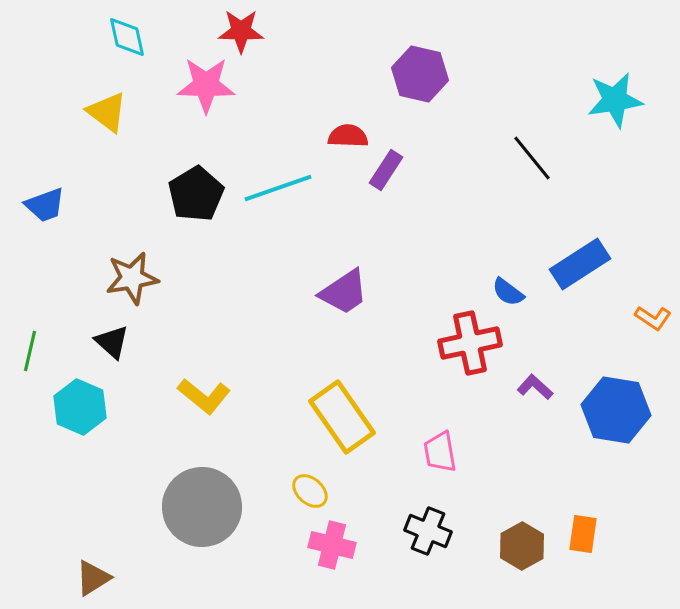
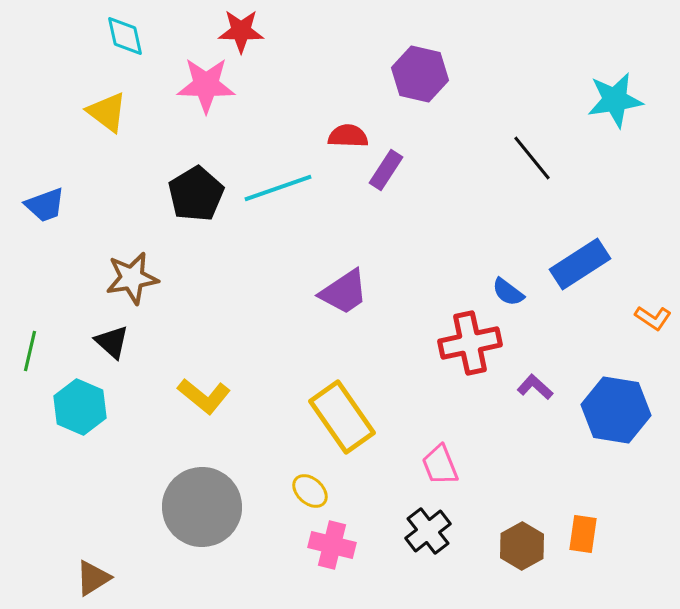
cyan diamond: moved 2 px left, 1 px up
pink trapezoid: moved 13 px down; rotated 12 degrees counterclockwise
black cross: rotated 30 degrees clockwise
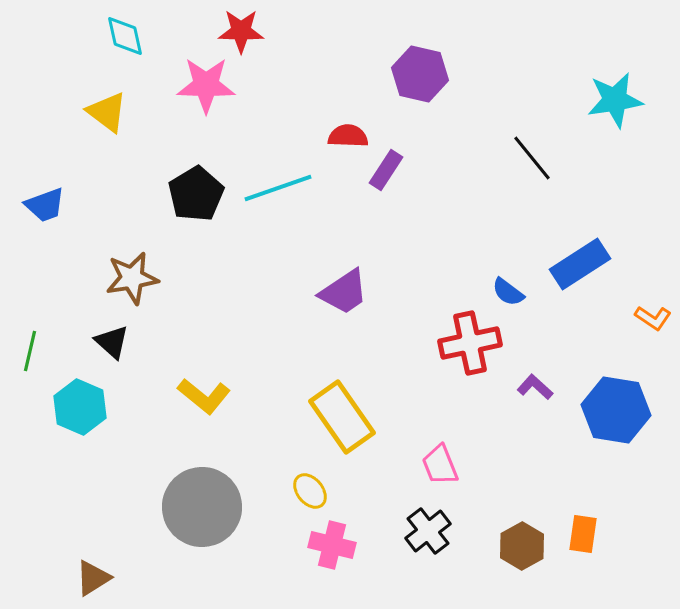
yellow ellipse: rotated 9 degrees clockwise
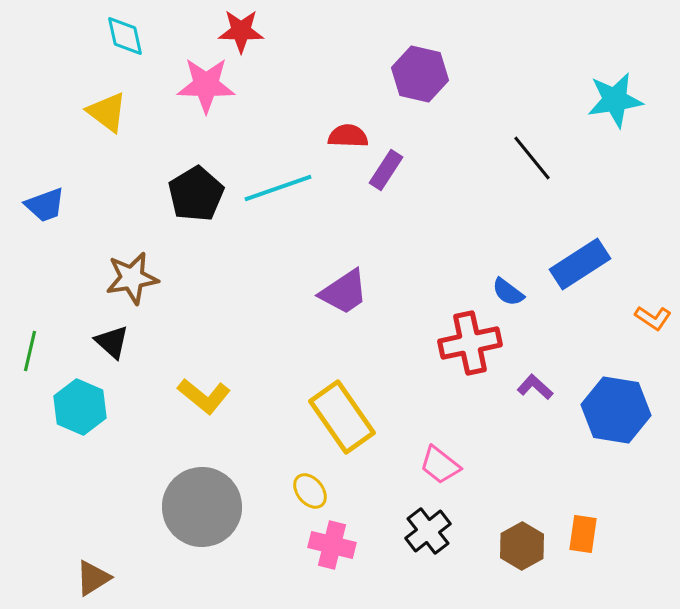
pink trapezoid: rotated 30 degrees counterclockwise
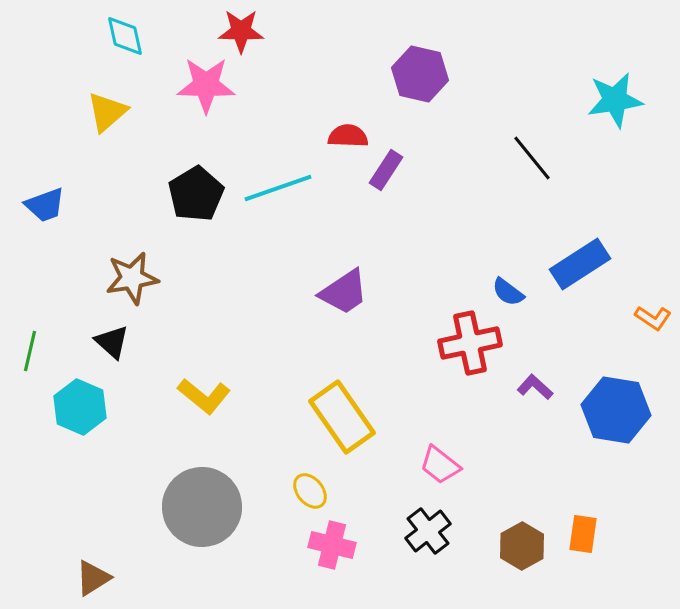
yellow triangle: rotated 42 degrees clockwise
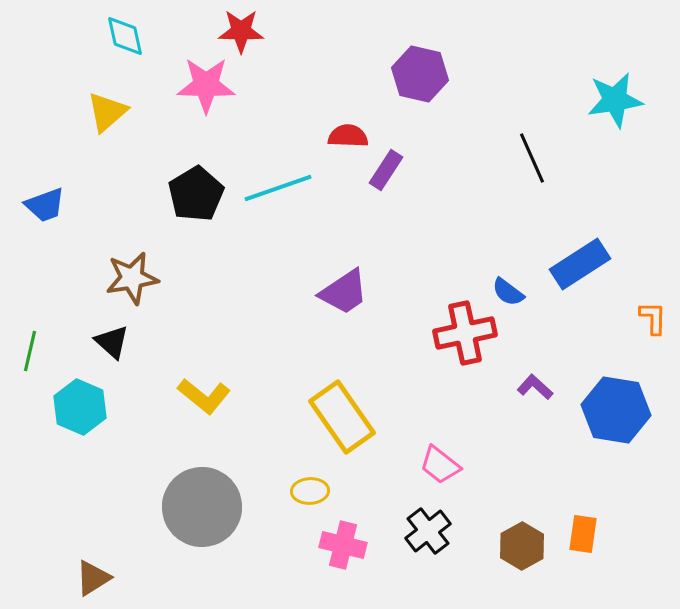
black line: rotated 15 degrees clockwise
orange L-shape: rotated 123 degrees counterclockwise
red cross: moved 5 px left, 10 px up
yellow ellipse: rotated 54 degrees counterclockwise
pink cross: moved 11 px right
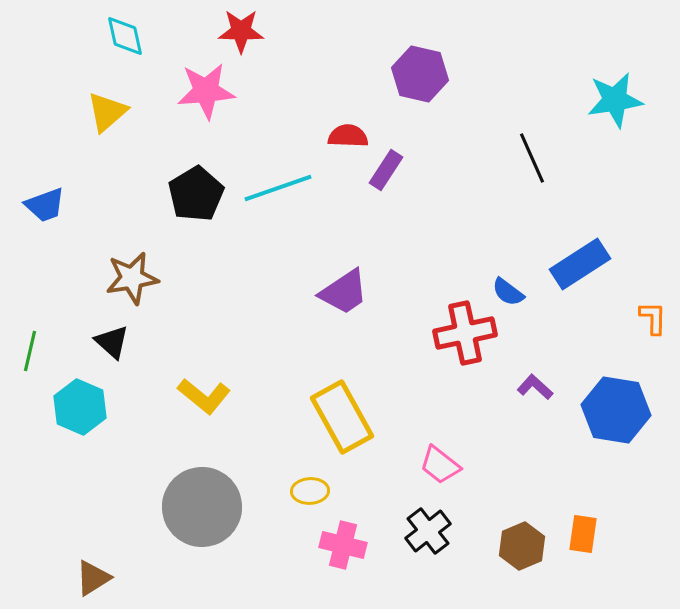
pink star: moved 6 px down; rotated 6 degrees counterclockwise
yellow rectangle: rotated 6 degrees clockwise
brown hexagon: rotated 6 degrees clockwise
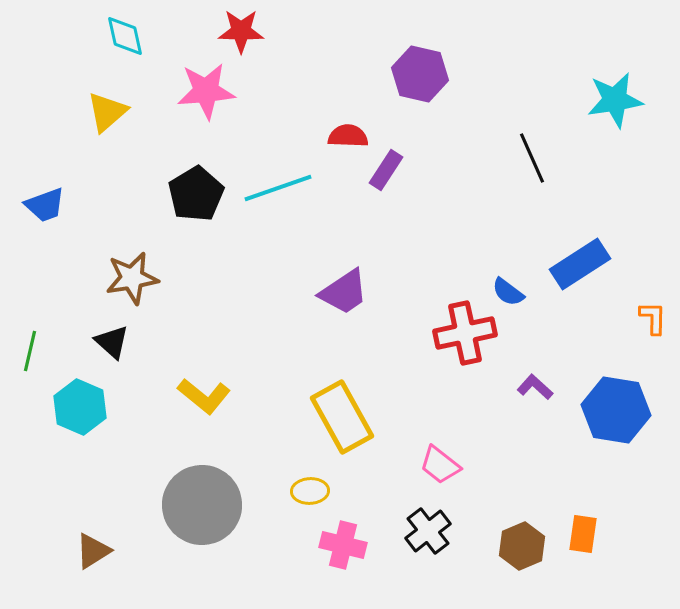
gray circle: moved 2 px up
brown triangle: moved 27 px up
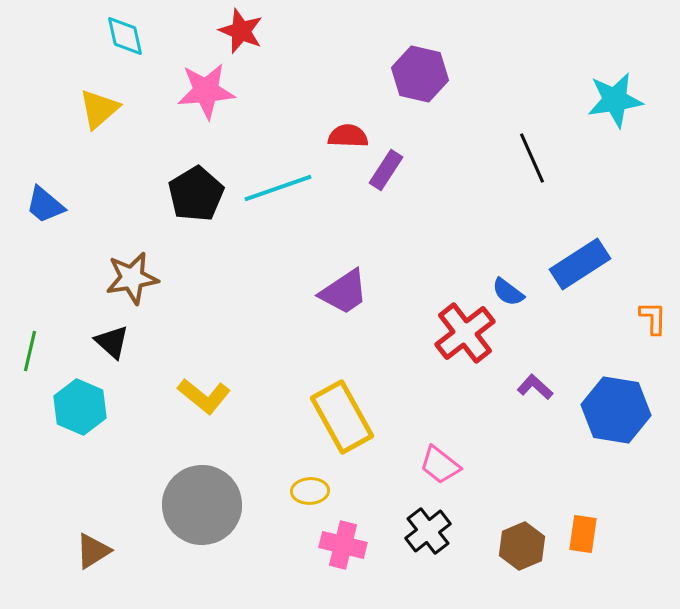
red star: rotated 21 degrees clockwise
yellow triangle: moved 8 px left, 3 px up
blue trapezoid: rotated 60 degrees clockwise
red cross: rotated 26 degrees counterclockwise
